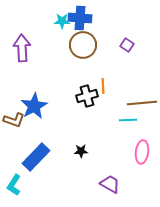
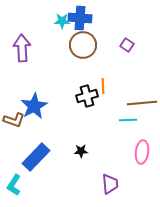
purple trapezoid: rotated 55 degrees clockwise
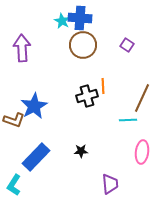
cyan star: rotated 28 degrees clockwise
brown line: moved 5 px up; rotated 60 degrees counterclockwise
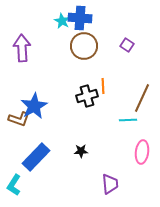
brown circle: moved 1 px right, 1 px down
brown L-shape: moved 5 px right, 1 px up
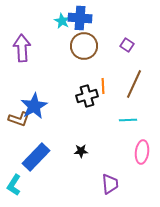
brown line: moved 8 px left, 14 px up
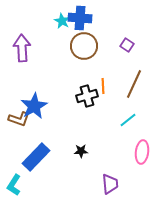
cyan line: rotated 36 degrees counterclockwise
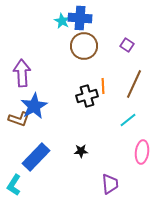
purple arrow: moved 25 px down
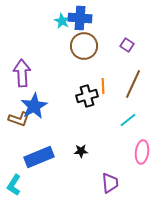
brown line: moved 1 px left
blue rectangle: moved 3 px right; rotated 24 degrees clockwise
purple trapezoid: moved 1 px up
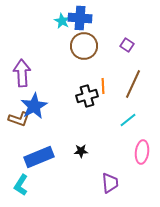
cyan L-shape: moved 7 px right
